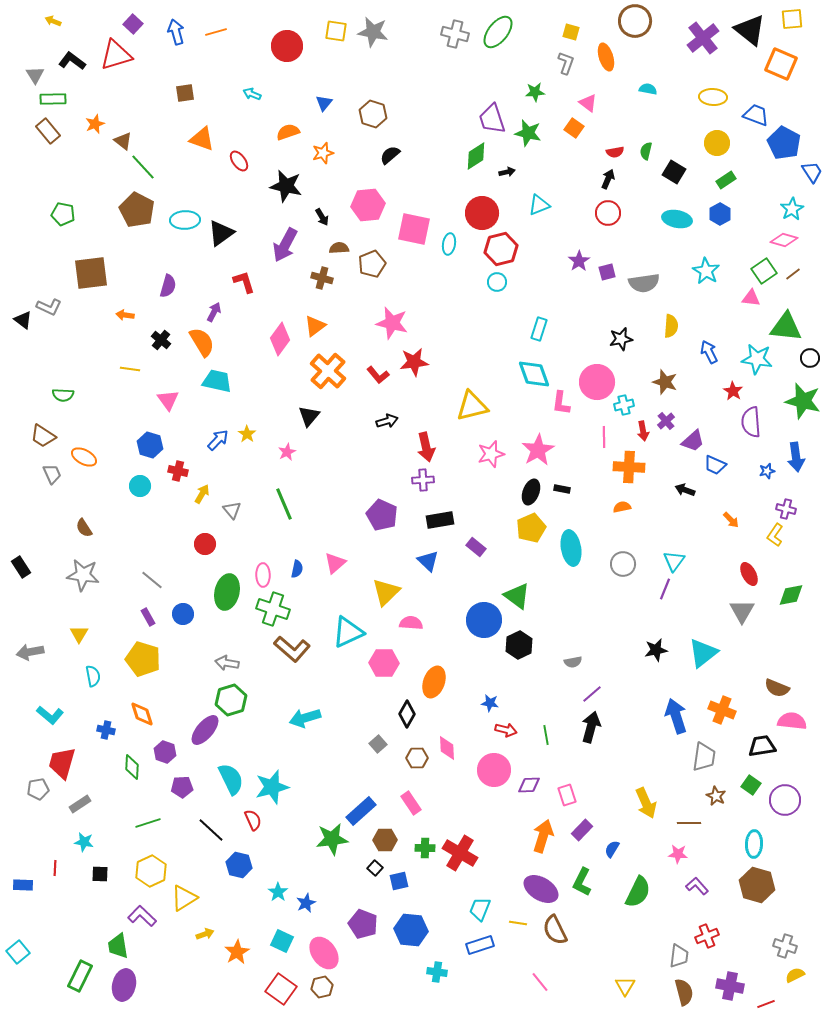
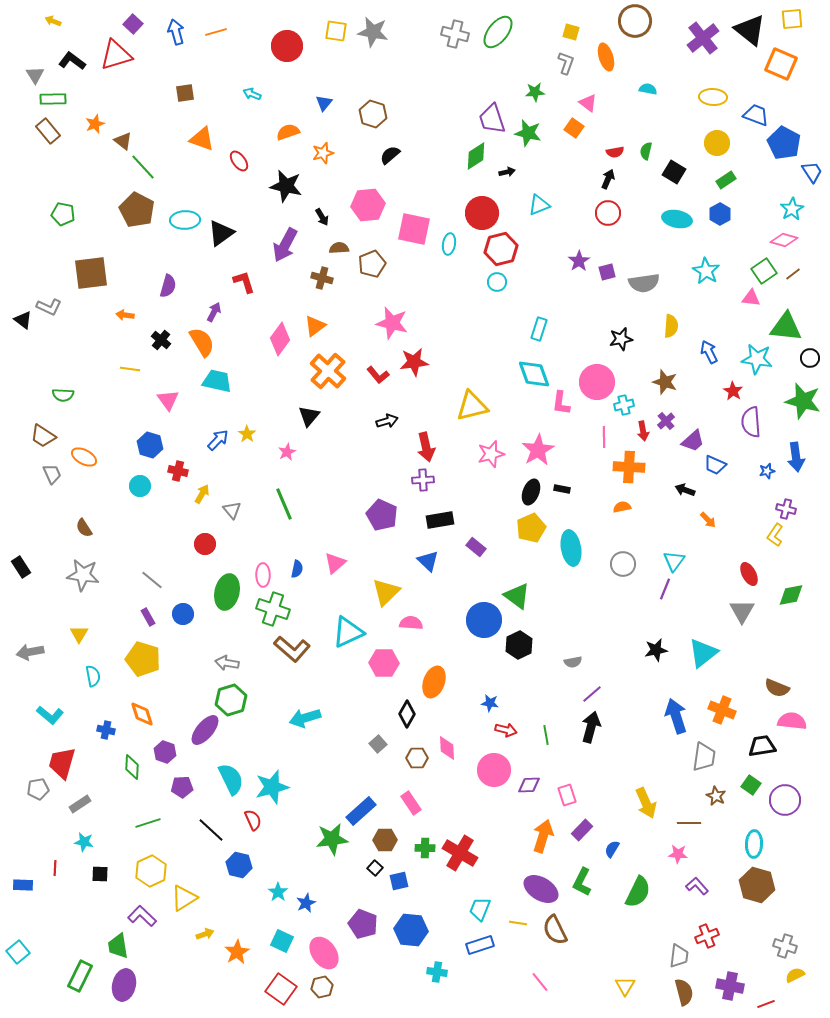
orange arrow at (731, 520): moved 23 px left
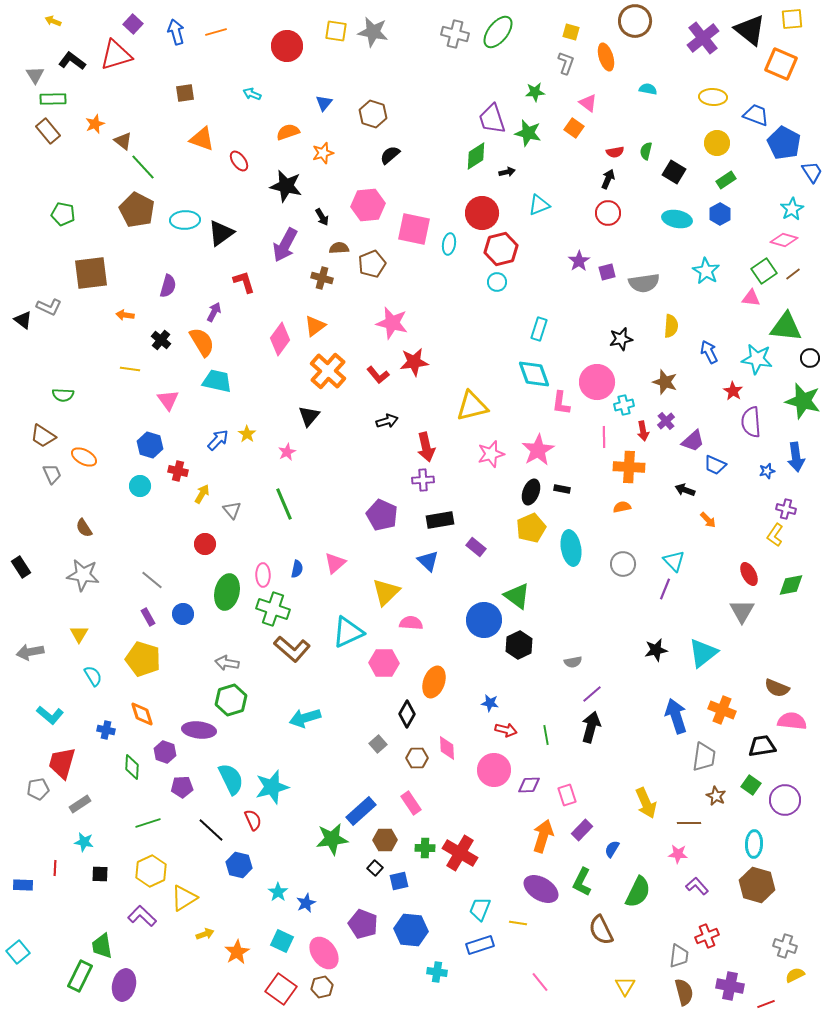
cyan triangle at (674, 561): rotated 20 degrees counterclockwise
green diamond at (791, 595): moved 10 px up
cyan semicircle at (93, 676): rotated 20 degrees counterclockwise
purple ellipse at (205, 730): moved 6 px left; rotated 56 degrees clockwise
brown semicircle at (555, 930): moved 46 px right
green trapezoid at (118, 946): moved 16 px left
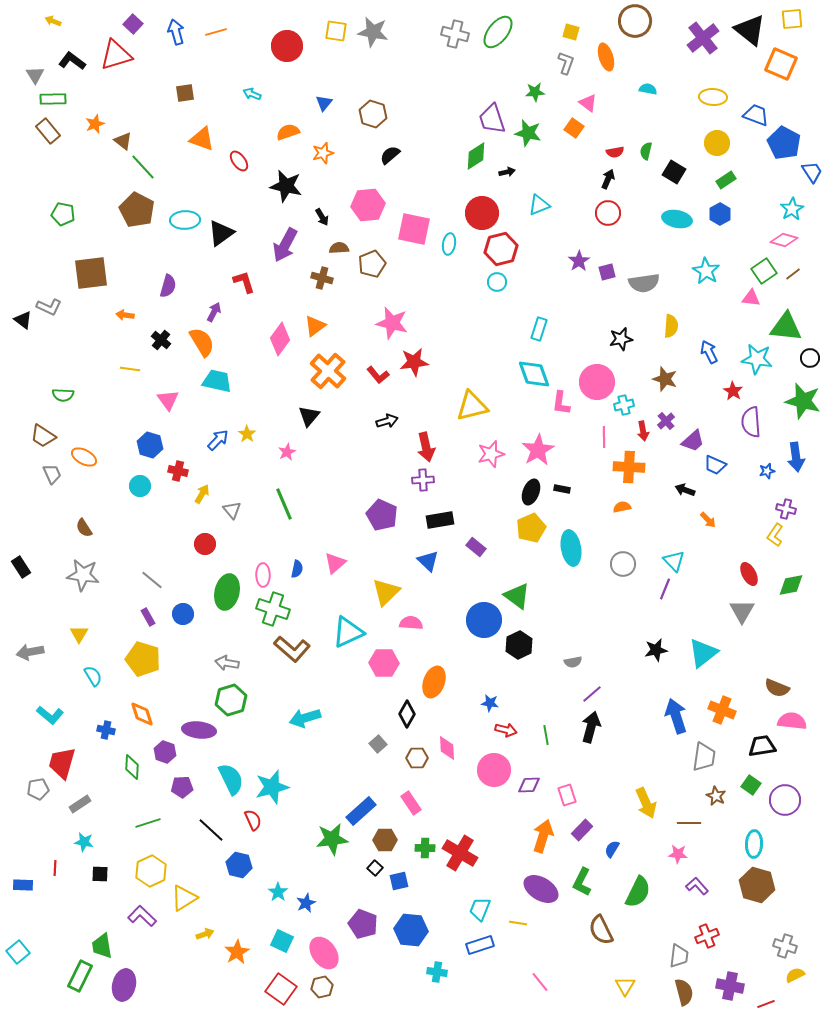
brown star at (665, 382): moved 3 px up
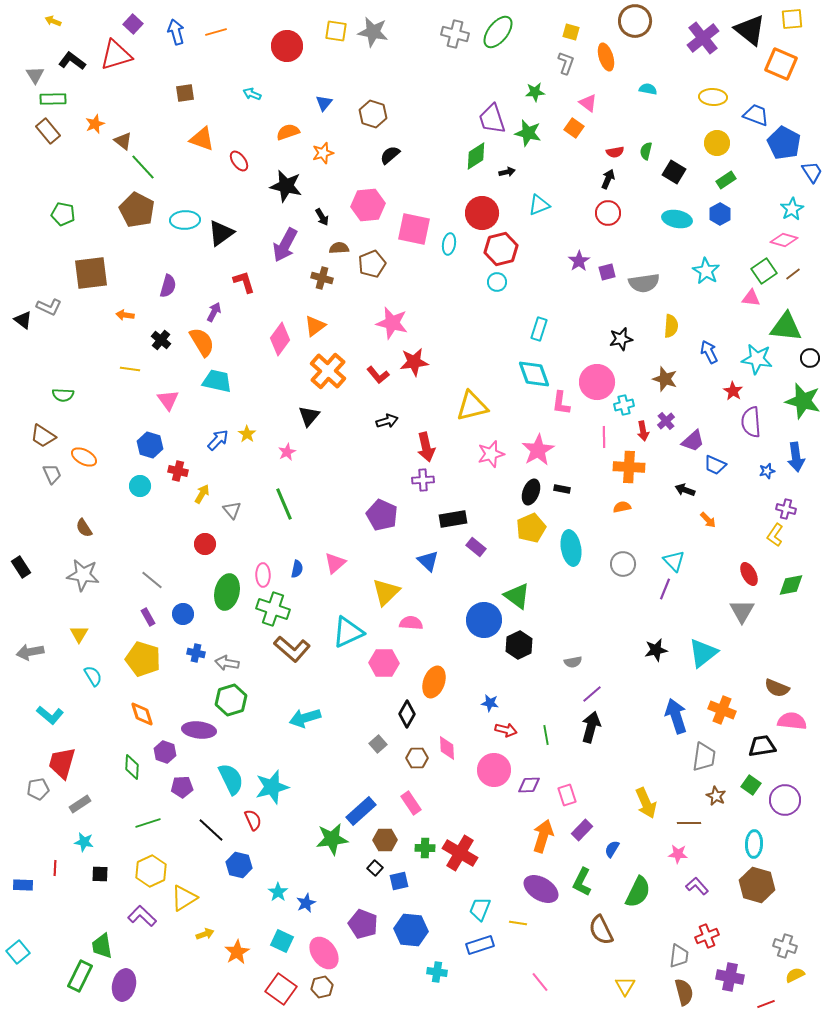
black rectangle at (440, 520): moved 13 px right, 1 px up
blue cross at (106, 730): moved 90 px right, 77 px up
purple cross at (730, 986): moved 9 px up
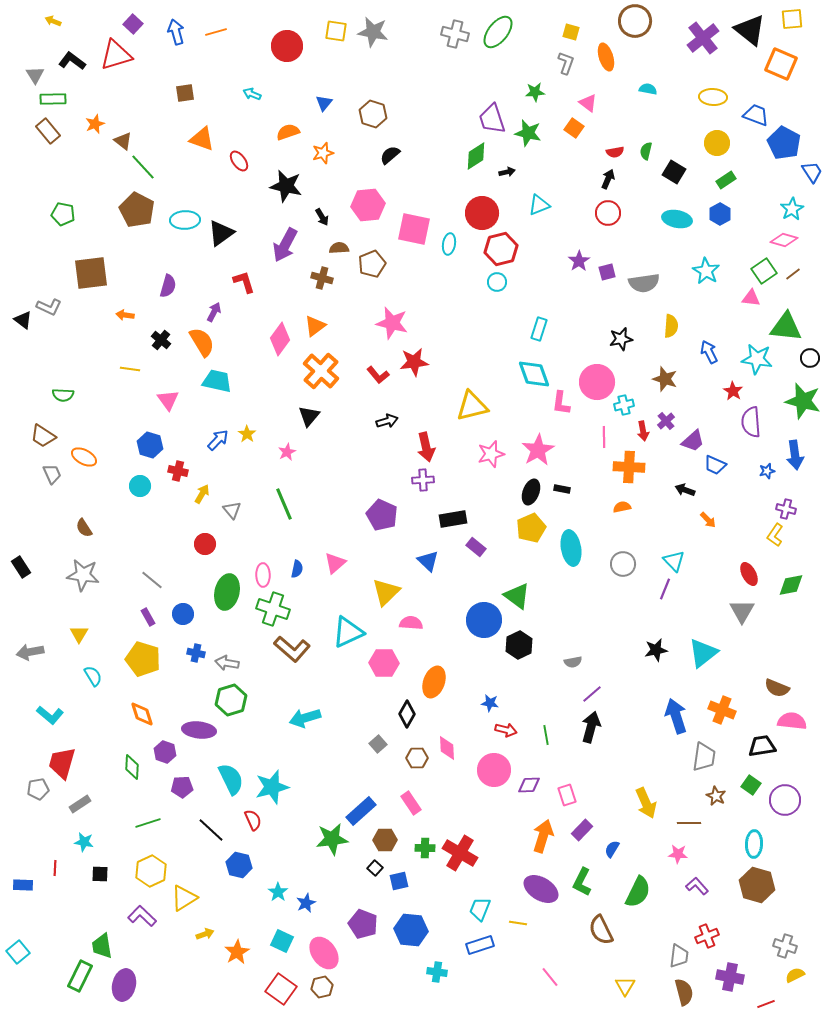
orange cross at (328, 371): moved 7 px left
blue arrow at (796, 457): moved 1 px left, 2 px up
pink line at (540, 982): moved 10 px right, 5 px up
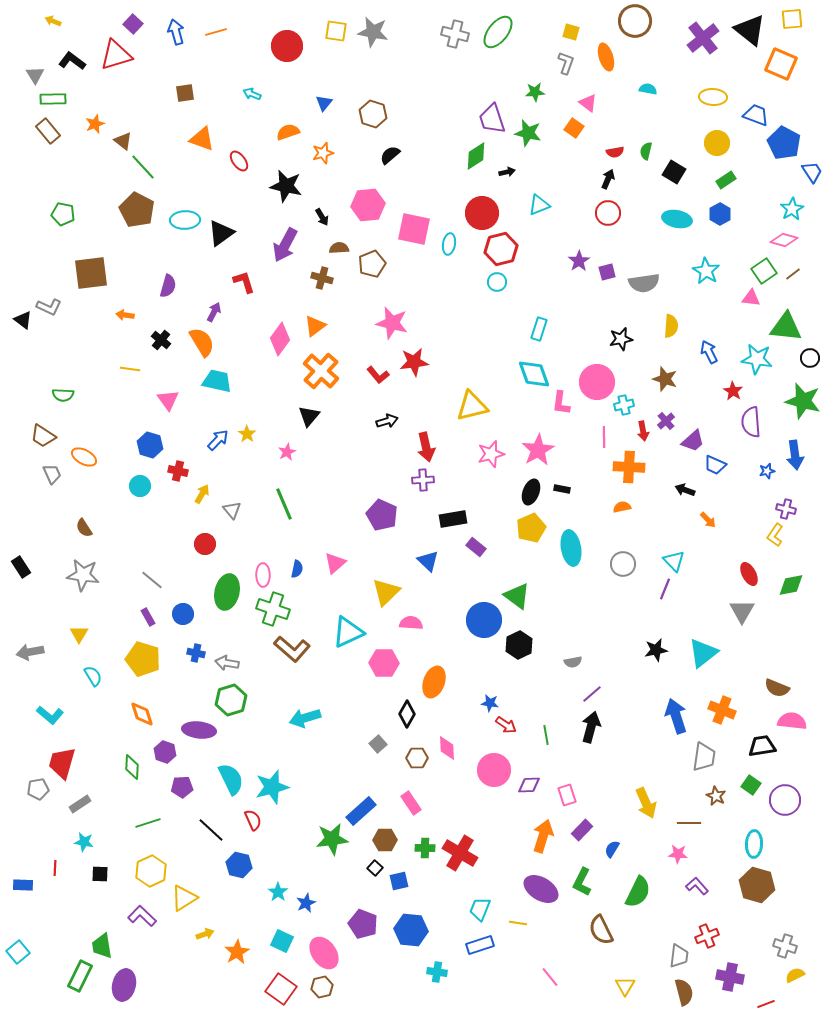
red arrow at (506, 730): moved 5 px up; rotated 20 degrees clockwise
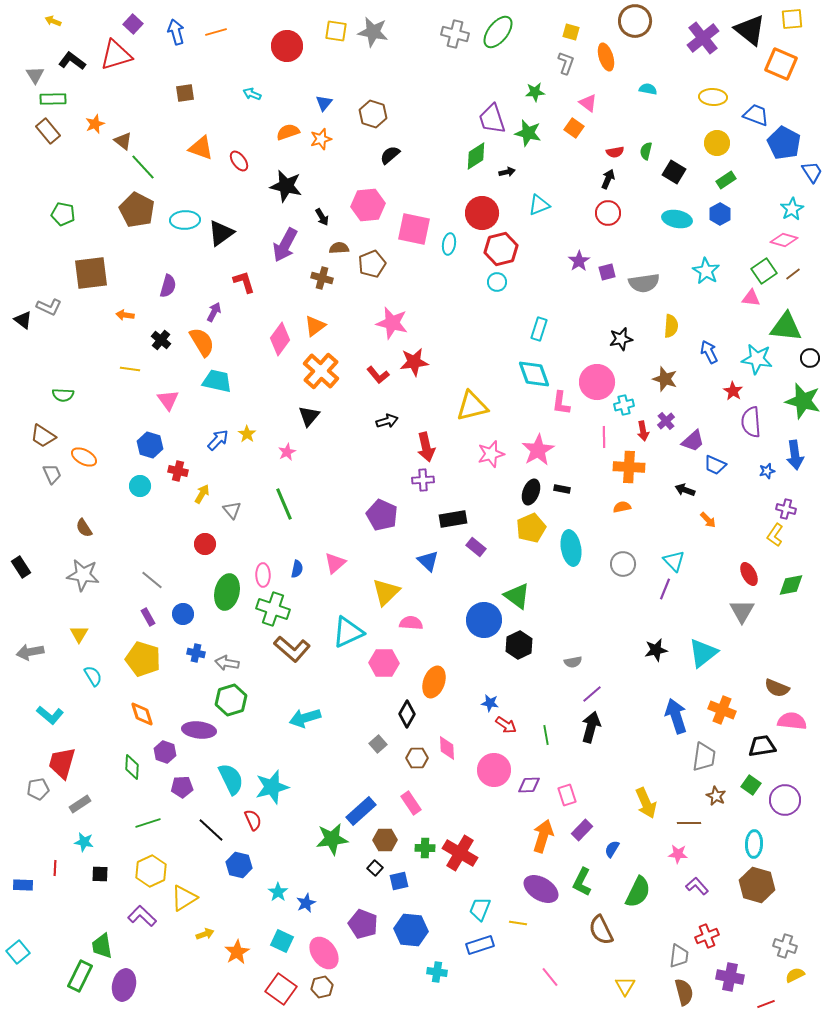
orange triangle at (202, 139): moved 1 px left, 9 px down
orange star at (323, 153): moved 2 px left, 14 px up
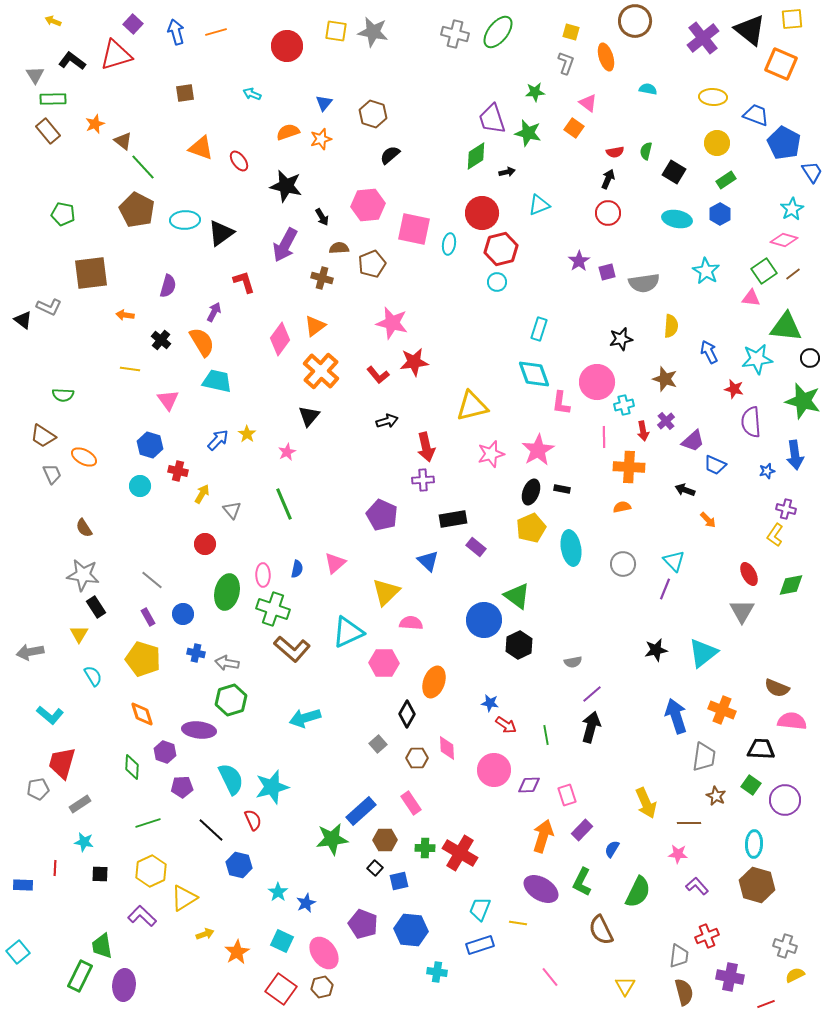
cyan star at (757, 359): rotated 16 degrees counterclockwise
red star at (733, 391): moved 1 px right, 2 px up; rotated 18 degrees counterclockwise
black rectangle at (21, 567): moved 75 px right, 40 px down
black trapezoid at (762, 746): moved 1 px left, 3 px down; rotated 12 degrees clockwise
purple ellipse at (124, 985): rotated 8 degrees counterclockwise
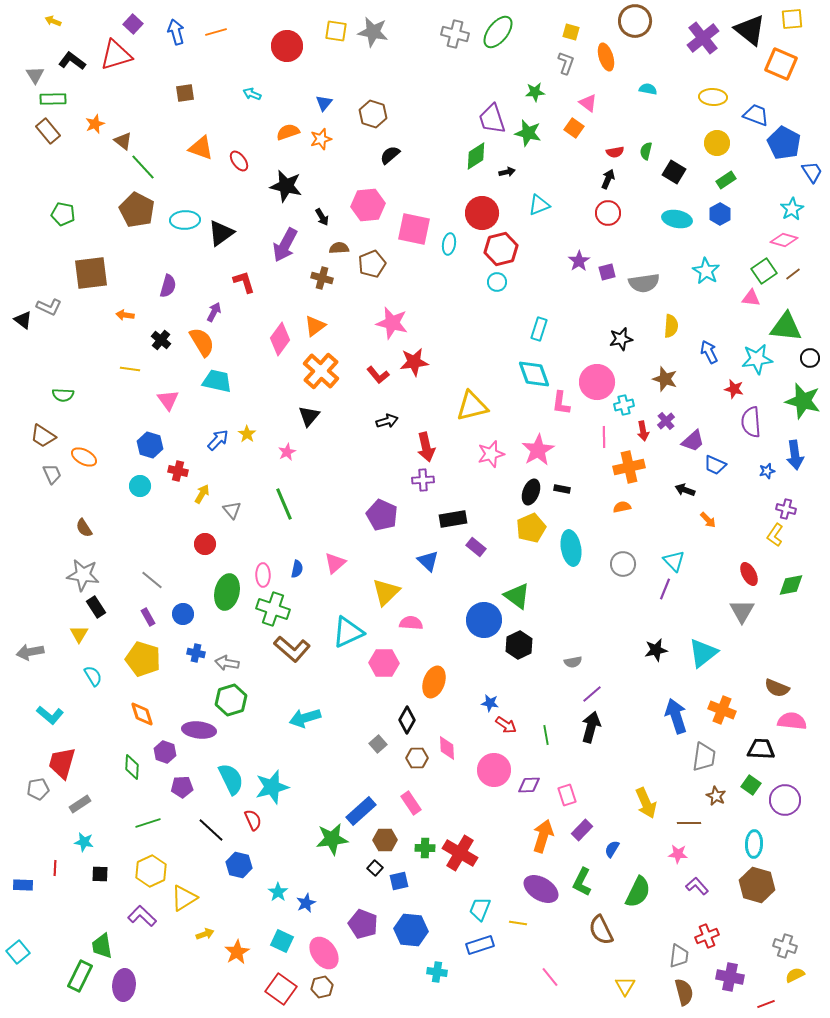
orange cross at (629, 467): rotated 16 degrees counterclockwise
black diamond at (407, 714): moved 6 px down
